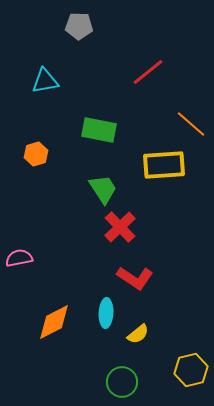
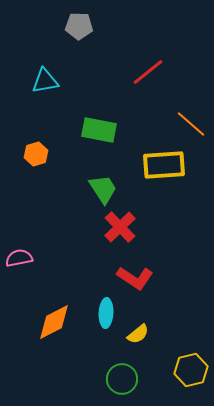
green circle: moved 3 px up
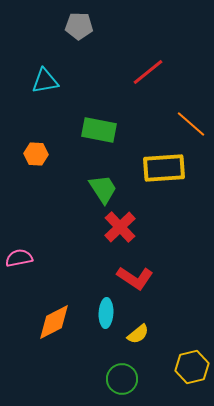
orange hexagon: rotated 20 degrees clockwise
yellow rectangle: moved 3 px down
yellow hexagon: moved 1 px right, 3 px up
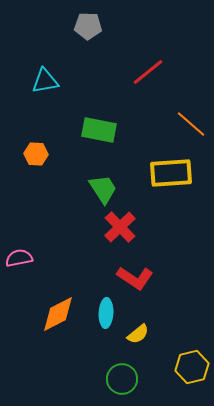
gray pentagon: moved 9 px right
yellow rectangle: moved 7 px right, 5 px down
orange diamond: moved 4 px right, 8 px up
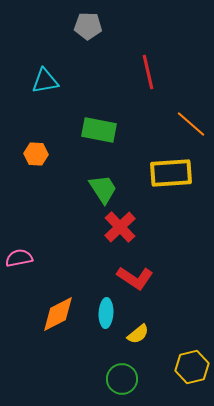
red line: rotated 64 degrees counterclockwise
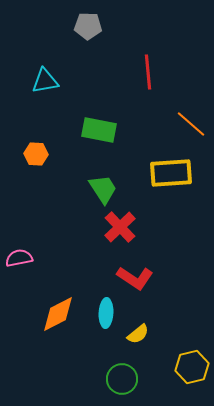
red line: rotated 8 degrees clockwise
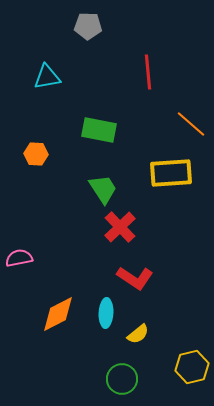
cyan triangle: moved 2 px right, 4 px up
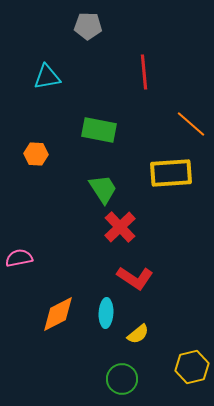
red line: moved 4 px left
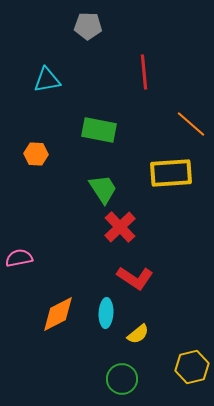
cyan triangle: moved 3 px down
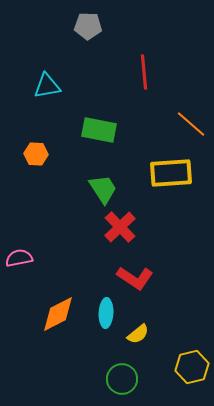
cyan triangle: moved 6 px down
